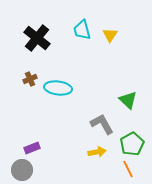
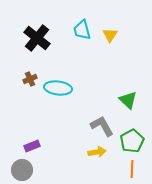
gray L-shape: moved 2 px down
green pentagon: moved 3 px up
purple rectangle: moved 2 px up
orange line: moved 4 px right; rotated 30 degrees clockwise
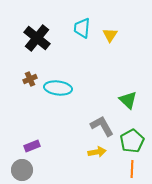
cyan trapezoid: moved 2 px up; rotated 20 degrees clockwise
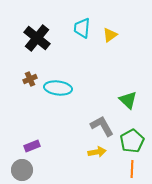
yellow triangle: rotated 21 degrees clockwise
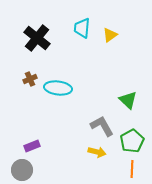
yellow arrow: rotated 24 degrees clockwise
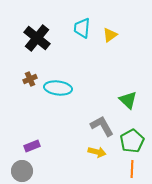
gray circle: moved 1 px down
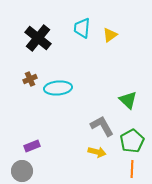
black cross: moved 1 px right
cyan ellipse: rotated 12 degrees counterclockwise
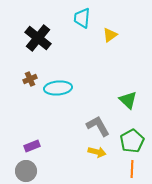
cyan trapezoid: moved 10 px up
gray L-shape: moved 4 px left
gray circle: moved 4 px right
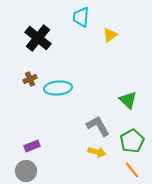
cyan trapezoid: moved 1 px left, 1 px up
orange line: moved 1 px down; rotated 42 degrees counterclockwise
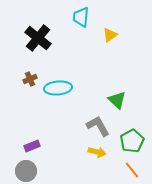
green triangle: moved 11 px left
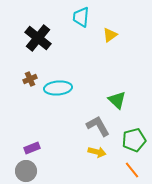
green pentagon: moved 2 px right, 1 px up; rotated 15 degrees clockwise
purple rectangle: moved 2 px down
